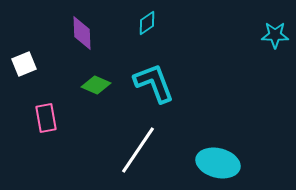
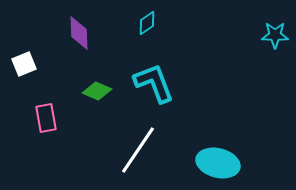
purple diamond: moved 3 px left
green diamond: moved 1 px right, 6 px down
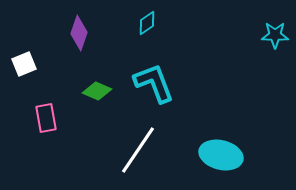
purple diamond: rotated 20 degrees clockwise
cyan ellipse: moved 3 px right, 8 px up
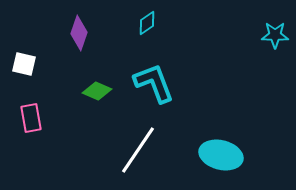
white square: rotated 35 degrees clockwise
pink rectangle: moved 15 px left
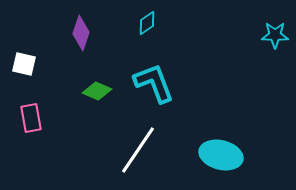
purple diamond: moved 2 px right
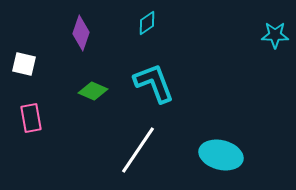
green diamond: moved 4 px left
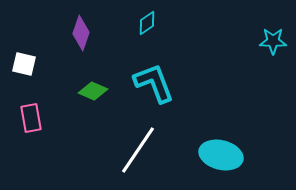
cyan star: moved 2 px left, 6 px down
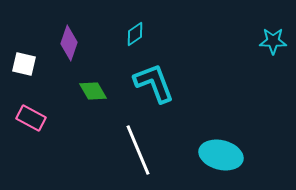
cyan diamond: moved 12 px left, 11 px down
purple diamond: moved 12 px left, 10 px down
green diamond: rotated 36 degrees clockwise
pink rectangle: rotated 52 degrees counterclockwise
white line: rotated 57 degrees counterclockwise
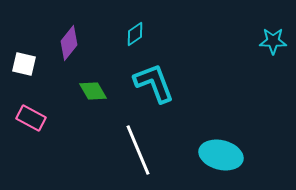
purple diamond: rotated 20 degrees clockwise
